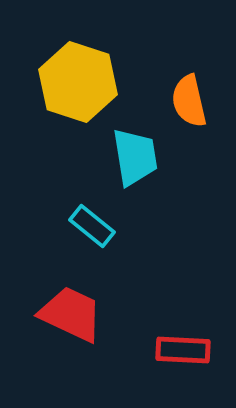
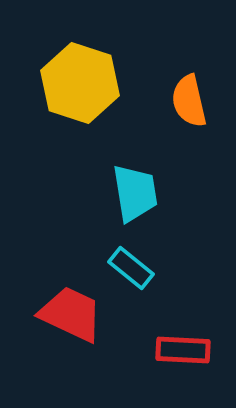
yellow hexagon: moved 2 px right, 1 px down
cyan trapezoid: moved 36 px down
cyan rectangle: moved 39 px right, 42 px down
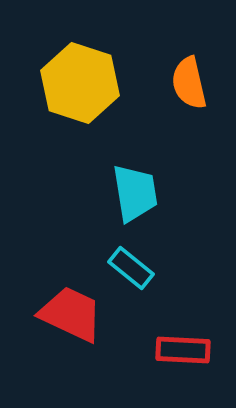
orange semicircle: moved 18 px up
